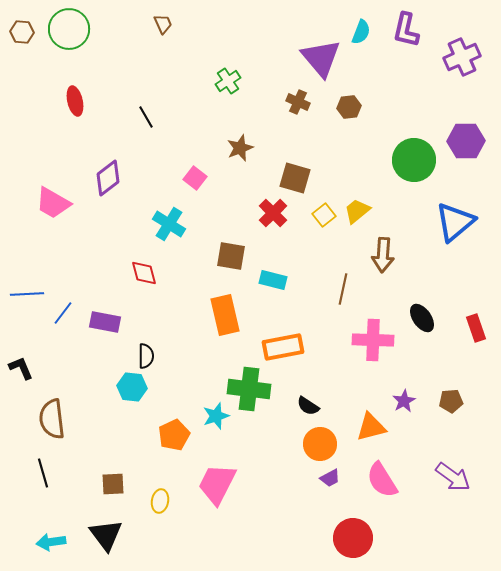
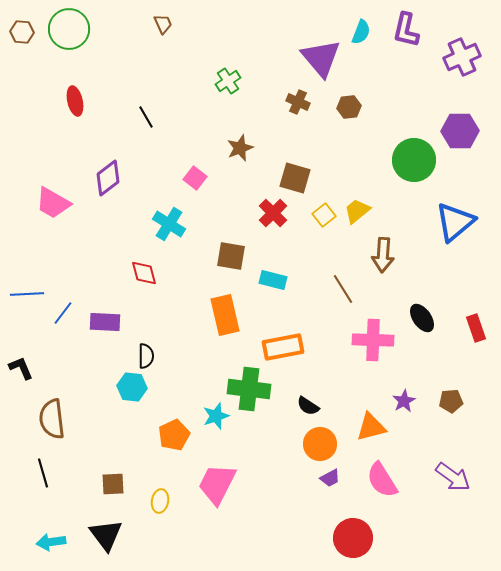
purple hexagon at (466, 141): moved 6 px left, 10 px up
brown line at (343, 289): rotated 44 degrees counterclockwise
purple rectangle at (105, 322): rotated 8 degrees counterclockwise
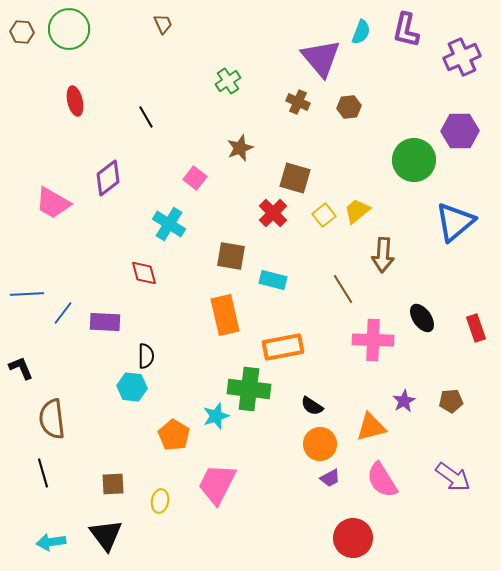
black semicircle at (308, 406): moved 4 px right
orange pentagon at (174, 435): rotated 16 degrees counterclockwise
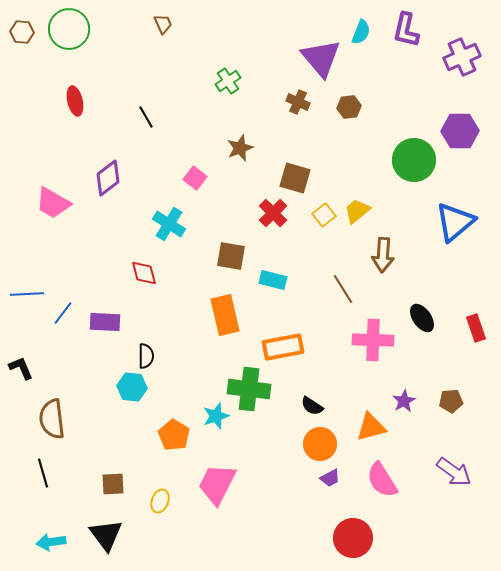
purple arrow at (453, 477): moved 1 px right, 5 px up
yellow ellipse at (160, 501): rotated 10 degrees clockwise
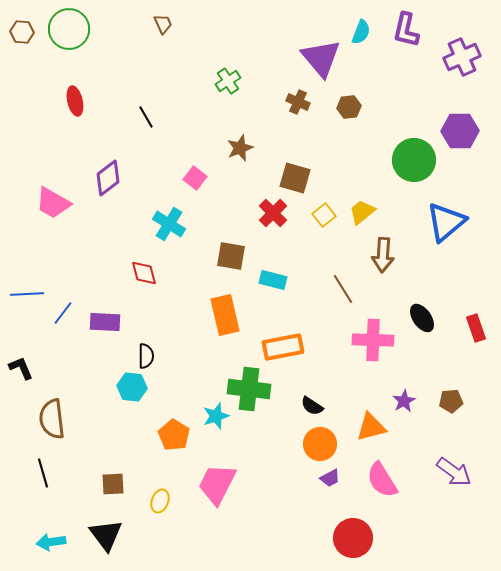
yellow trapezoid at (357, 211): moved 5 px right, 1 px down
blue triangle at (455, 222): moved 9 px left
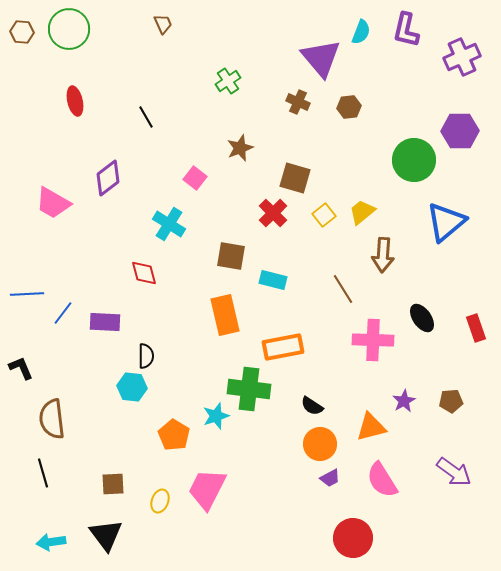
pink trapezoid at (217, 484): moved 10 px left, 5 px down
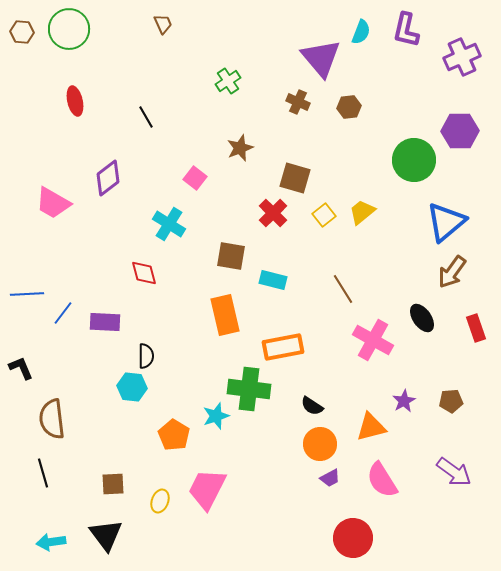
brown arrow at (383, 255): moved 69 px right, 17 px down; rotated 32 degrees clockwise
pink cross at (373, 340): rotated 27 degrees clockwise
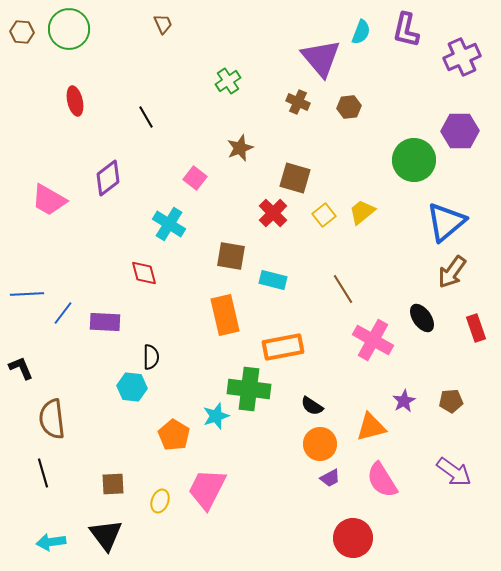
pink trapezoid at (53, 203): moved 4 px left, 3 px up
black semicircle at (146, 356): moved 5 px right, 1 px down
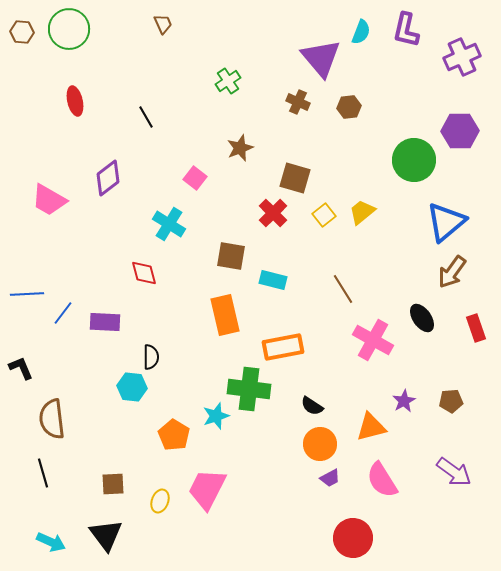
cyan arrow at (51, 542): rotated 148 degrees counterclockwise
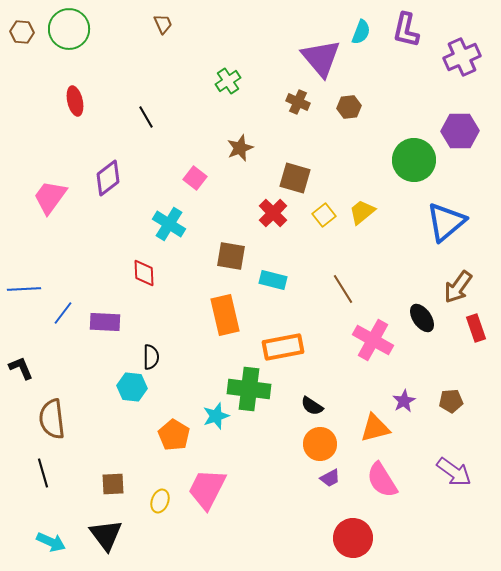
pink trapezoid at (49, 200): moved 1 px right, 3 px up; rotated 96 degrees clockwise
brown arrow at (452, 272): moved 6 px right, 15 px down
red diamond at (144, 273): rotated 12 degrees clockwise
blue line at (27, 294): moved 3 px left, 5 px up
orange triangle at (371, 427): moved 4 px right, 1 px down
